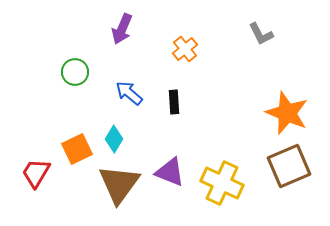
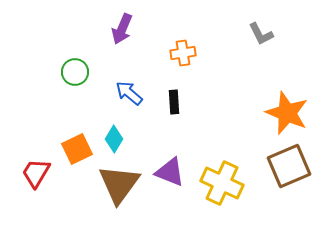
orange cross: moved 2 px left, 4 px down; rotated 30 degrees clockwise
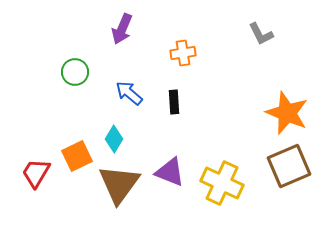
orange square: moved 7 px down
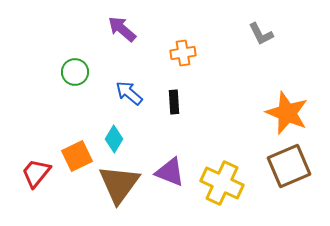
purple arrow: rotated 108 degrees clockwise
red trapezoid: rotated 8 degrees clockwise
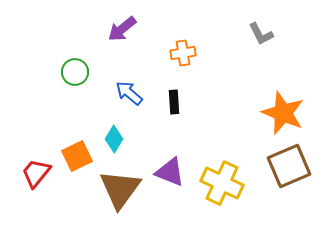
purple arrow: rotated 80 degrees counterclockwise
orange star: moved 4 px left
brown triangle: moved 1 px right, 5 px down
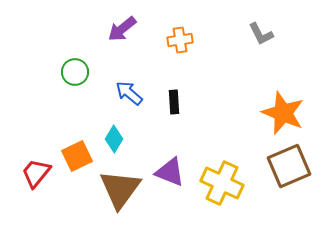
orange cross: moved 3 px left, 13 px up
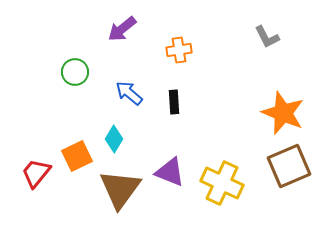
gray L-shape: moved 6 px right, 3 px down
orange cross: moved 1 px left, 10 px down
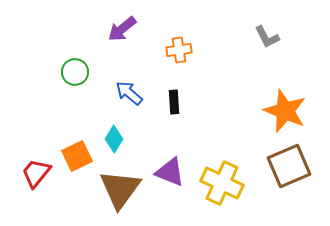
orange star: moved 2 px right, 2 px up
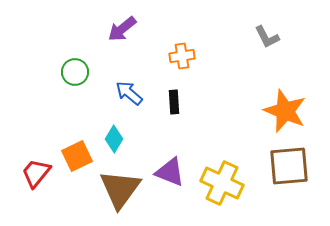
orange cross: moved 3 px right, 6 px down
brown square: rotated 18 degrees clockwise
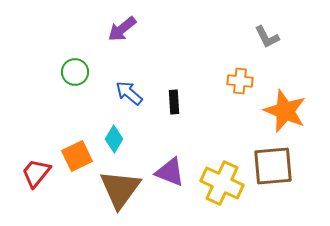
orange cross: moved 58 px right, 25 px down; rotated 15 degrees clockwise
brown square: moved 16 px left
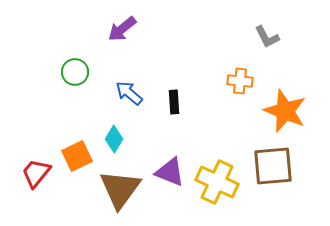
yellow cross: moved 5 px left, 1 px up
